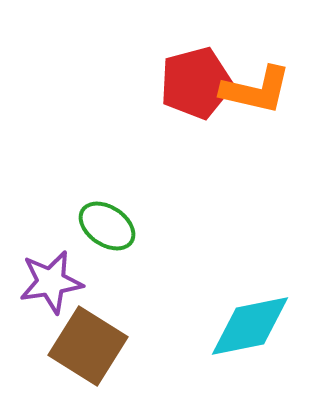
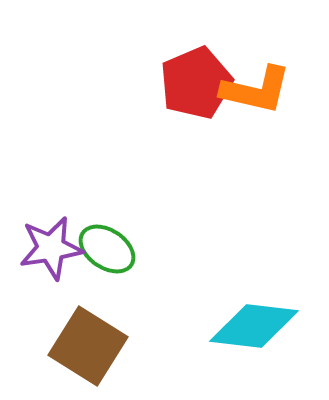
red pentagon: rotated 8 degrees counterclockwise
green ellipse: moved 23 px down
purple star: moved 34 px up
cyan diamond: moved 4 px right; rotated 18 degrees clockwise
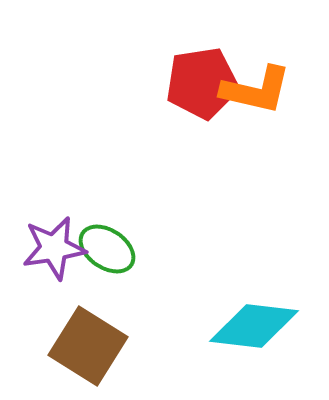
red pentagon: moved 6 px right; rotated 14 degrees clockwise
purple star: moved 3 px right
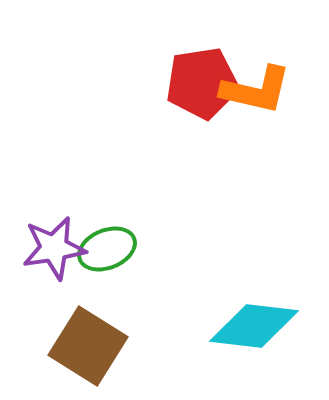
green ellipse: rotated 56 degrees counterclockwise
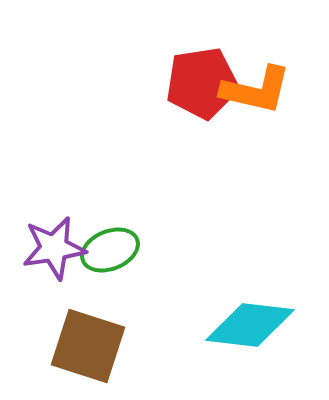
green ellipse: moved 3 px right, 1 px down
cyan diamond: moved 4 px left, 1 px up
brown square: rotated 14 degrees counterclockwise
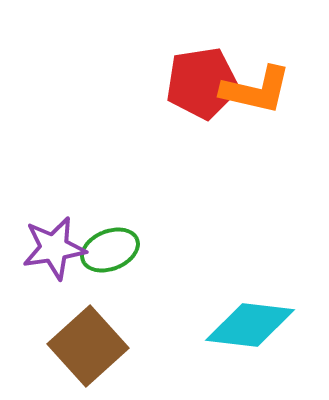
brown square: rotated 30 degrees clockwise
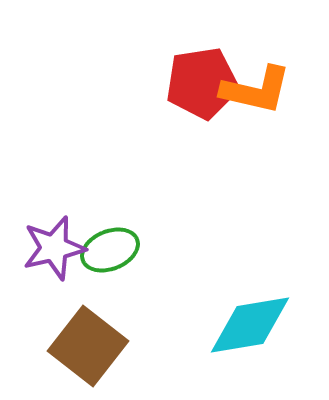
purple star: rotated 4 degrees counterclockwise
cyan diamond: rotated 16 degrees counterclockwise
brown square: rotated 10 degrees counterclockwise
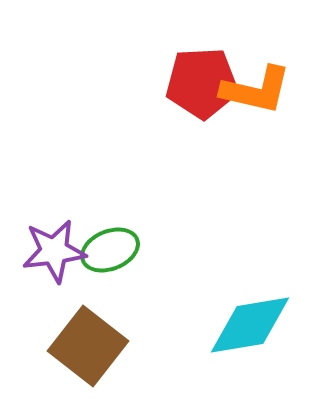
red pentagon: rotated 6 degrees clockwise
purple star: moved 3 px down; rotated 6 degrees clockwise
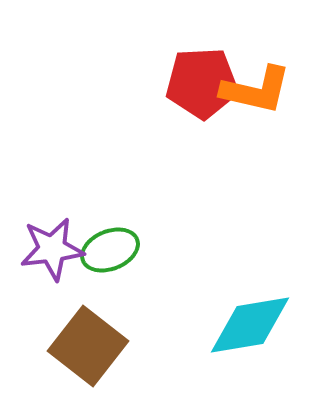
purple star: moved 2 px left, 2 px up
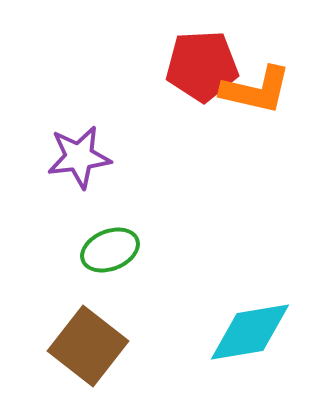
red pentagon: moved 17 px up
purple star: moved 27 px right, 92 px up
cyan diamond: moved 7 px down
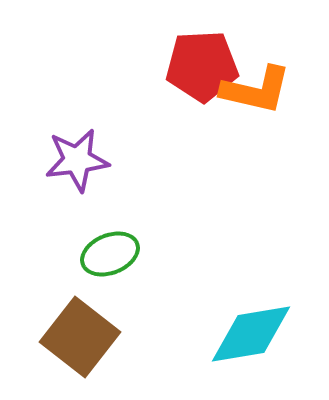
purple star: moved 2 px left, 3 px down
green ellipse: moved 4 px down
cyan diamond: moved 1 px right, 2 px down
brown square: moved 8 px left, 9 px up
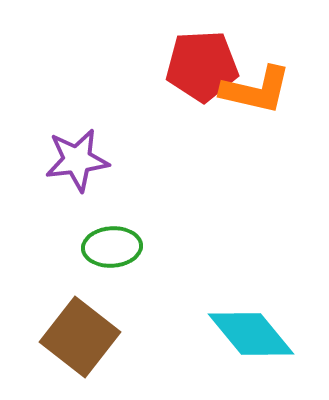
green ellipse: moved 2 px right, 7 px up; rotated 18 degrees clockwise
cyan diamond: rotated 60 degrees clockwise
